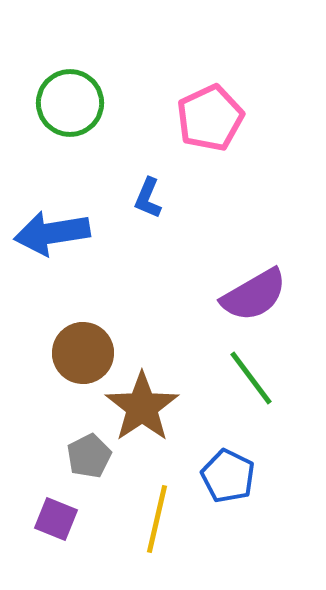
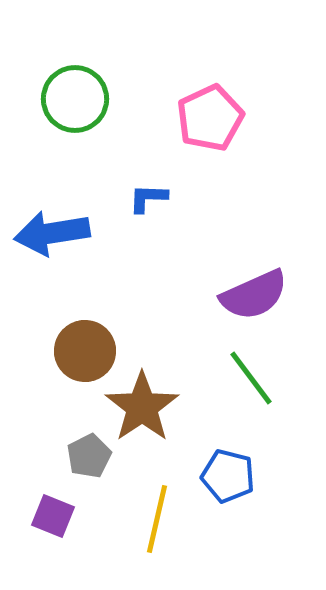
green circle: moved 5 px right, 4 px up
blue L-shape: rotated 69 degrees clockwise
purple semicircle: rotated 6 degrees clockwise
brown circle: moved 2 px right, 2 px up
blue pentagon: rotated 12 degrees counterclockwise
purple square: moved 3 px left, 3 px up
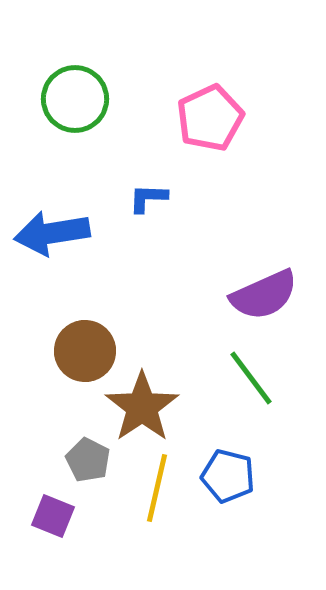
purple semicircle: moved 10 px right
gray pentagon: moved 1 px left, 4 px down; rotated 18 degrees counterclockwise
yellow line: moved 31 px up
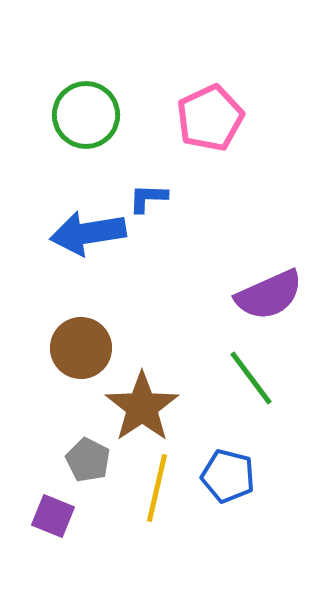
green circle: moved 11 px right, 16 px down
blue arrow: moved 36 px right
purple semicircle: moved 5 px right
brown circle: moved 4 px left, 3 px up
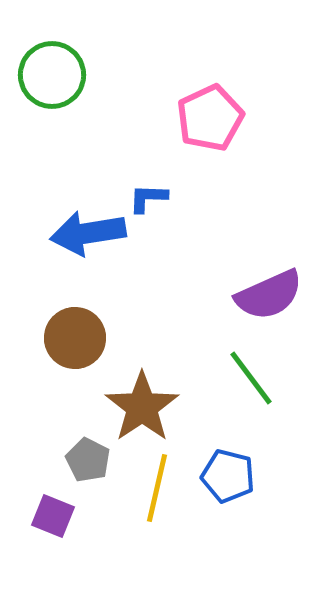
green circle: moved 34 px left, 40 px up
brown circle: moved 6 px left, 10 px up
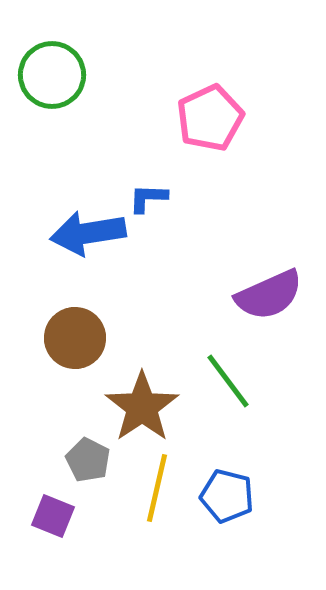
green line: moved 23 px left, 3 px down
blue pentagon: moved 1 px left, 20 px down
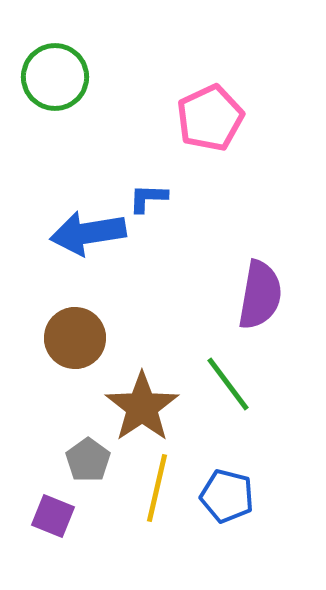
green circle: moved 3 px right, 2 px down
purple semicircle: moved 9 px left; rotated 56 degrees counterclockwise
green line: moved 3 px down
gray pentagon: rotated 9 degrees clockwise
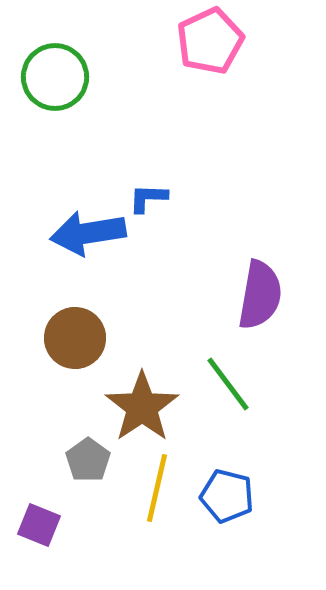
pink pentagon: moved 77 px up
purple square: moved 14 px left, 9 px down
